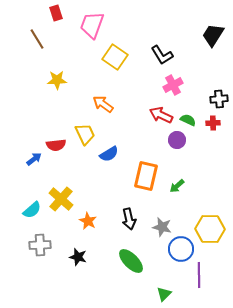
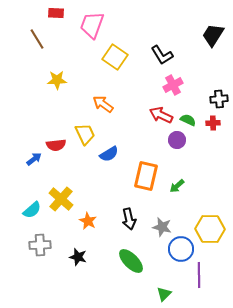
red rectangle: rotated 70 degrees counterclockwise
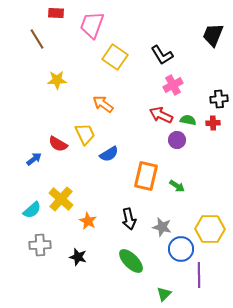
black trapezoid: rotated 10 degrees counterclockwise
green semicircle: rotated 14 degrees counterclockwise
red semicircle: moved 2 px right, 1 px up; rotated 36 degrees clockwise
green arrow: rotated 105 degrees counterclockwise
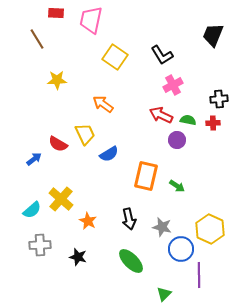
pink trapezoid: moved 1 px left, 5 px up; rotated 8 degrees counterclockwise
yellow hexagon: rotated 24 degrees clockwise
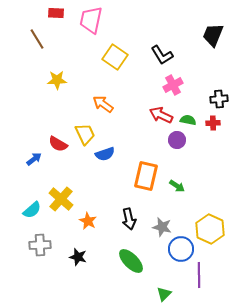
blue semicircle: moved 4 px left; rotated 12 degrees clockwise
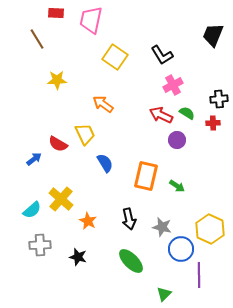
green semicircle: moved 1 px left, 7 px up; rotated 21 degrees clockwise
blue semicircle: moved 9 px down; rotated 102 degrees counterclockwise
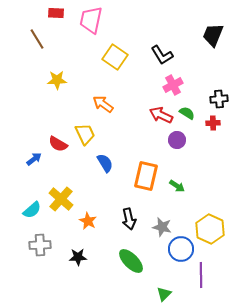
black star: rotated 18 degrees counterclockwise
purple line: moved 2 px right
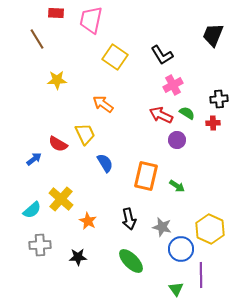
green triangle: moved 12 px right, 5 px up; rotated 21 degrees counterclockwise
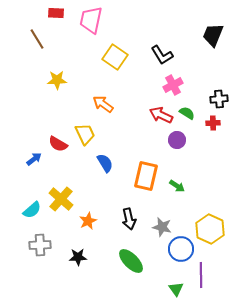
orange star: rotated 18 degrees clockwise
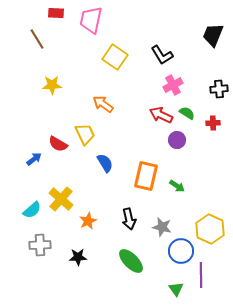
yellow star: moved 5 px left, 5 px down
black cross: moved 10 px up
blue circle: moved 2 px down
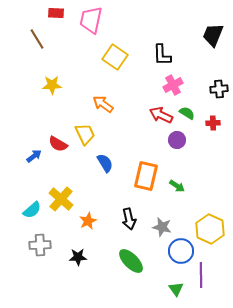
black L-shape: rotated 30 degrees clockwise
blue arrow: moved 3 px up
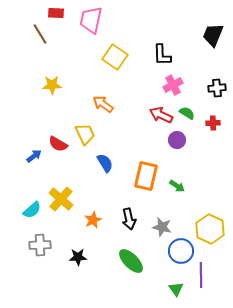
brown line: moved 3 px right, 5 px up
black cross: moved 2 px left, 1 px up
orange star: moved 5 px right, 1 px up
